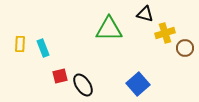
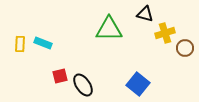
cyan rectangle: moved 5 px up; rotated 48 degrees counterclockwise
blue square: rotated 10 degrees counterclockwise
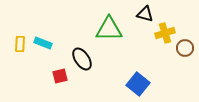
black ellipse: moved 1 px left, 26 px up
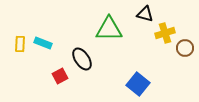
red square: rotated 14 degrees counterclockwise
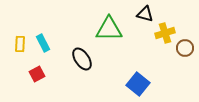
cyan rectangle: rotated 42 degrees clockwise
red square: moved 23 px left, 2 px up
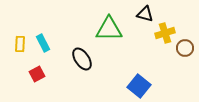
blue square: moved 1 px right, 2 px down
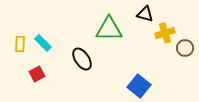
cyan rectangle: rotated 18 degrees counterclockwise
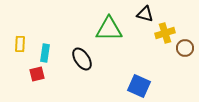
cyan rectangle: moved 2 px right, 10 px down; rotated 54 degrees clockwise
red square: rotated 14 degrees clockwise
blue square: rotated 15 degrees counterclockwise
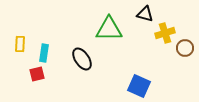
cyan rectangle: moved 1 px left
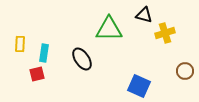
black triangle: moved 1 px left, 1 px down
brown circle: moved 23 px down
